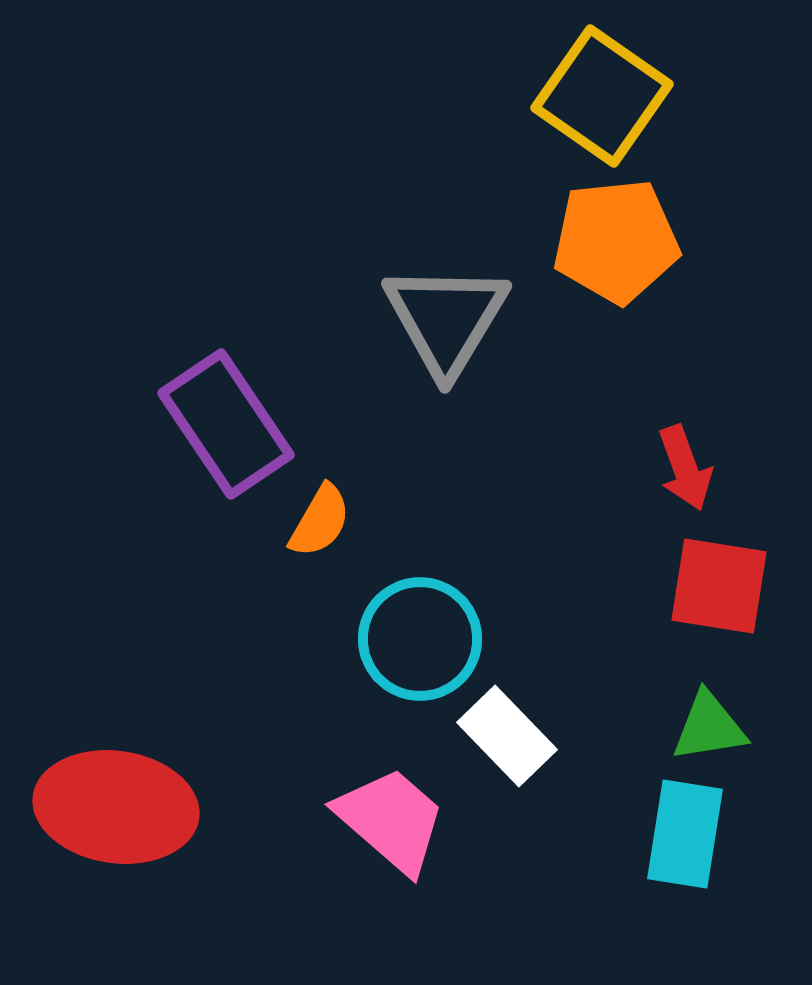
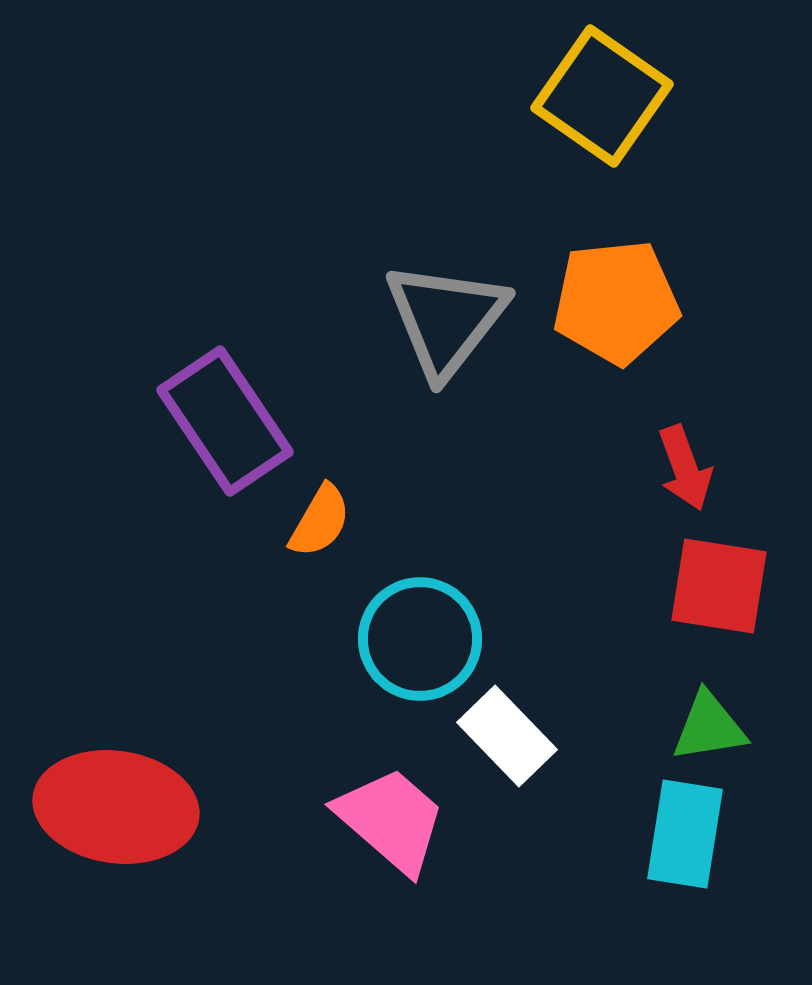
orange pentagon: moved 61 px down
gray triangle: rotated 7 degrees clockwise
purple rectangle: moved 1 px left, 3 px up
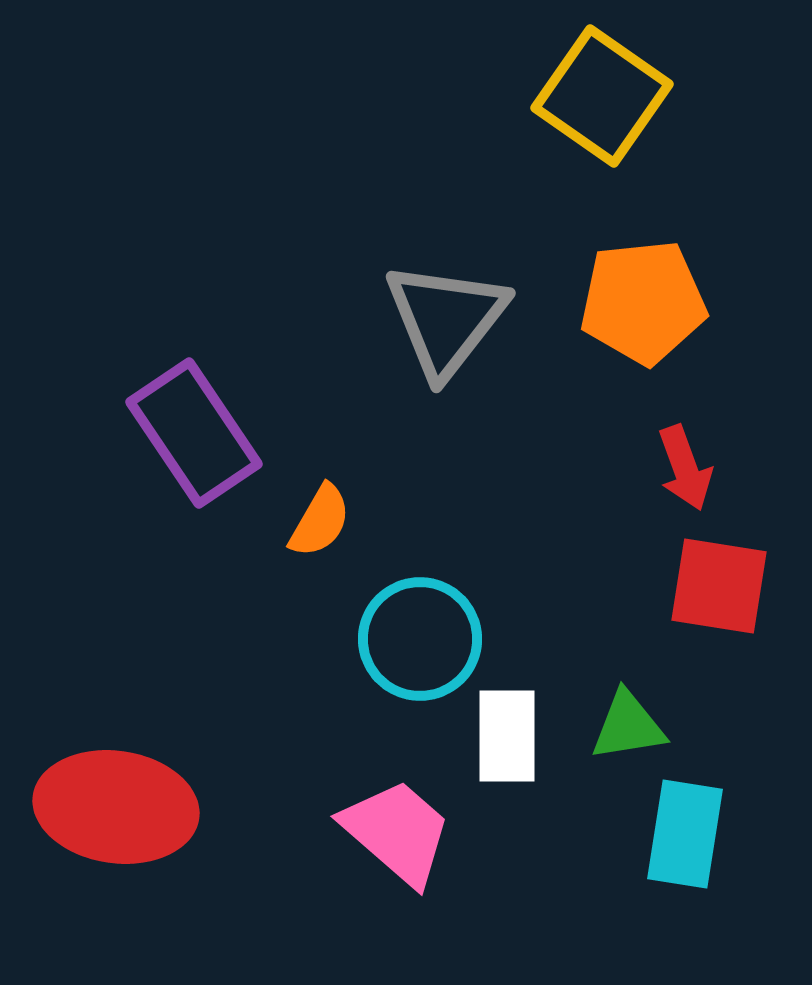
orange pentagon: moved 27 px right
purple rectangle: moved 31 px left, 12 px down
green triangle: moved 81 px left, 1 px up
white rectangle: rotated 44 degrees clockwise
pink trapezoid: moved 6 px right, 12 px down
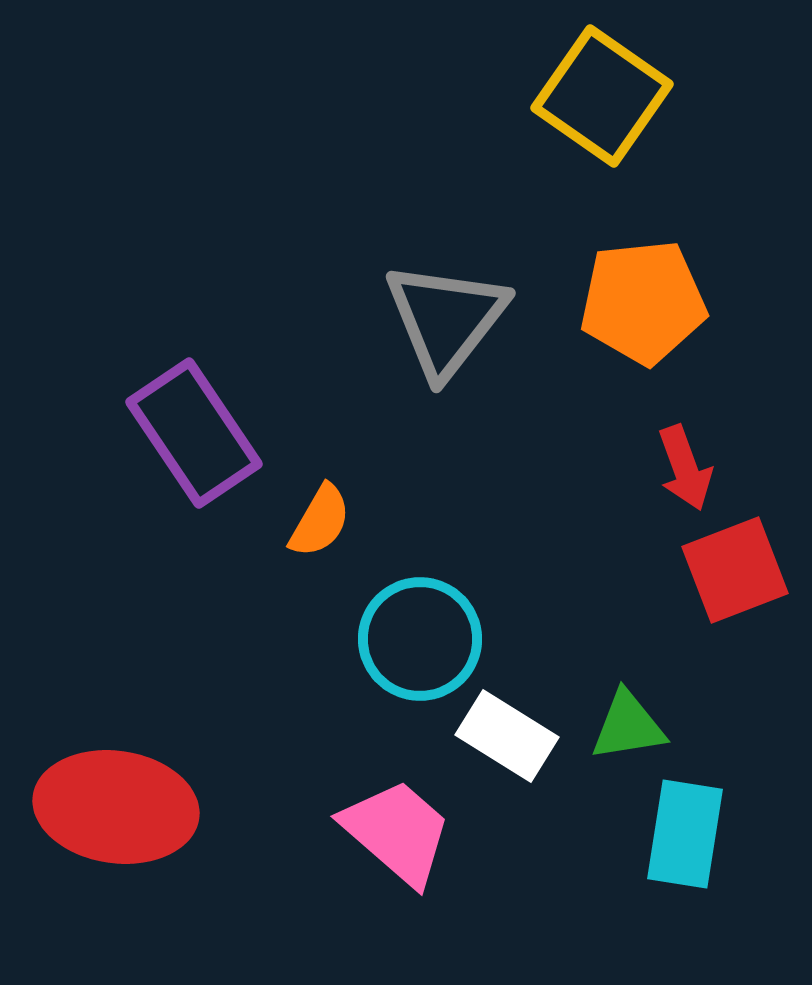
red square: moved 16 px right, 16 px up; rotated 30 degrees counterclockwise
white rectangle: rotated 58 degrees counterclockwise
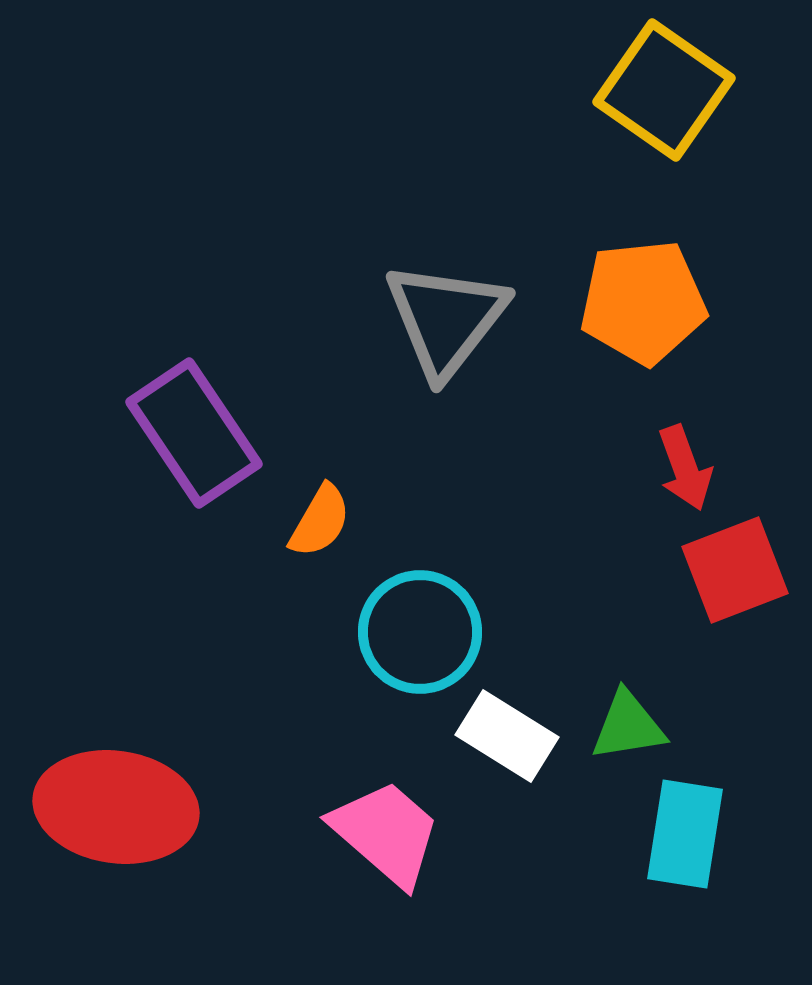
yellow square: moved 62 px right, 6 px up
cyan circle: moved 7 px up
pink trapezoid: moved 11 px left, 1 px down
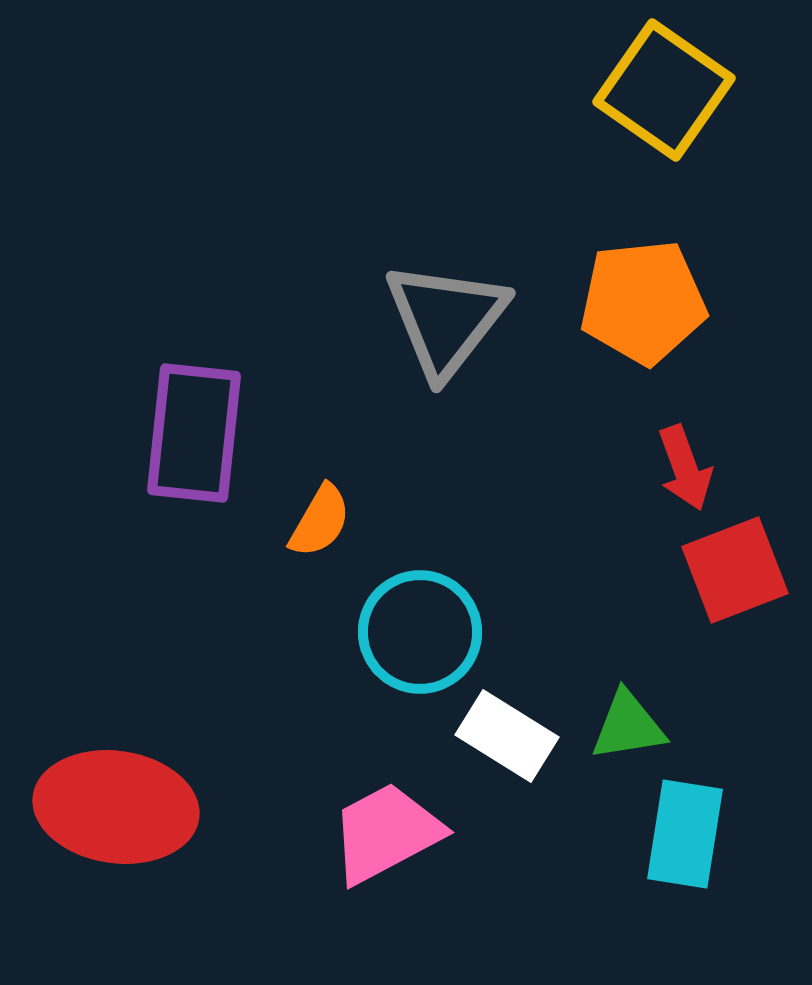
purple rectangle: rotated 40 degrees clockwise
pink trapezoid: rotated 69 degrees counterclockwise
